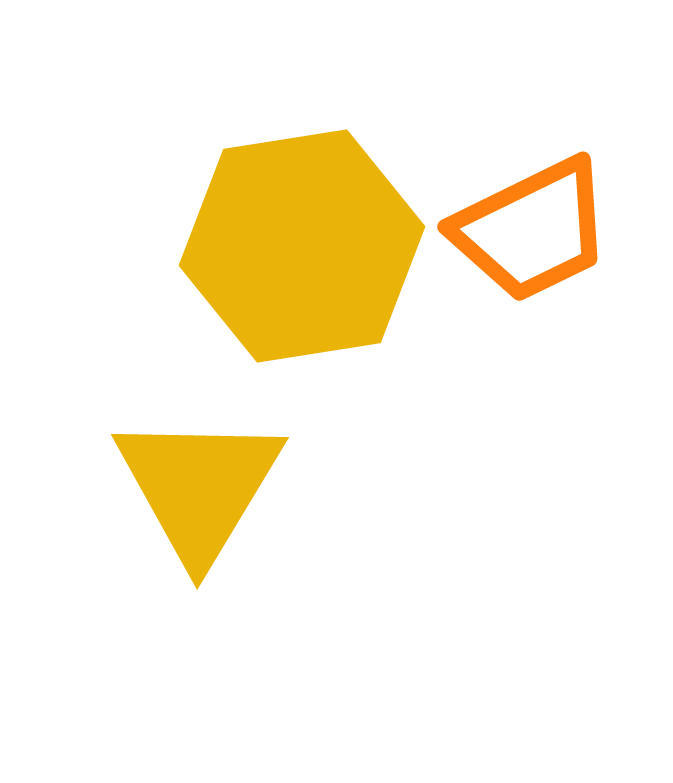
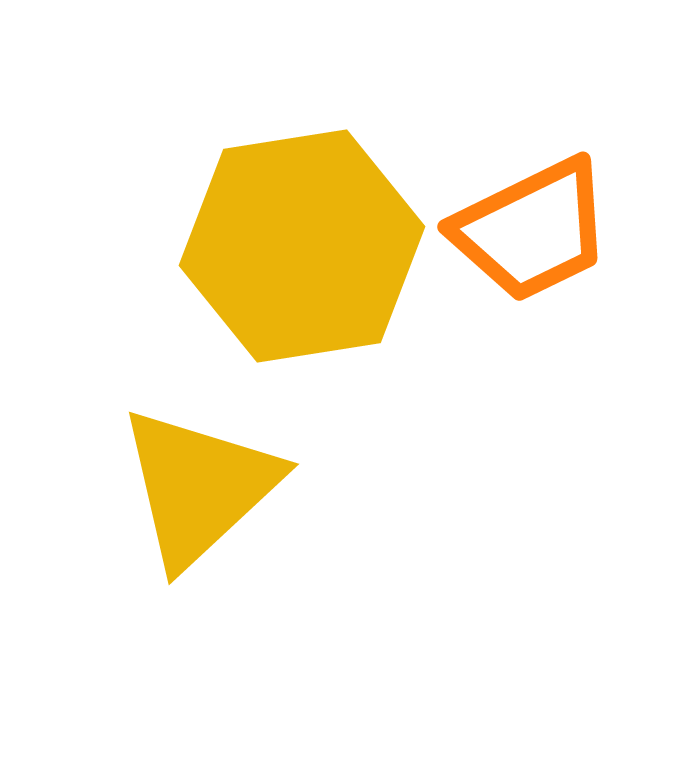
yellow triangle: rotated 16 degrees clockwise
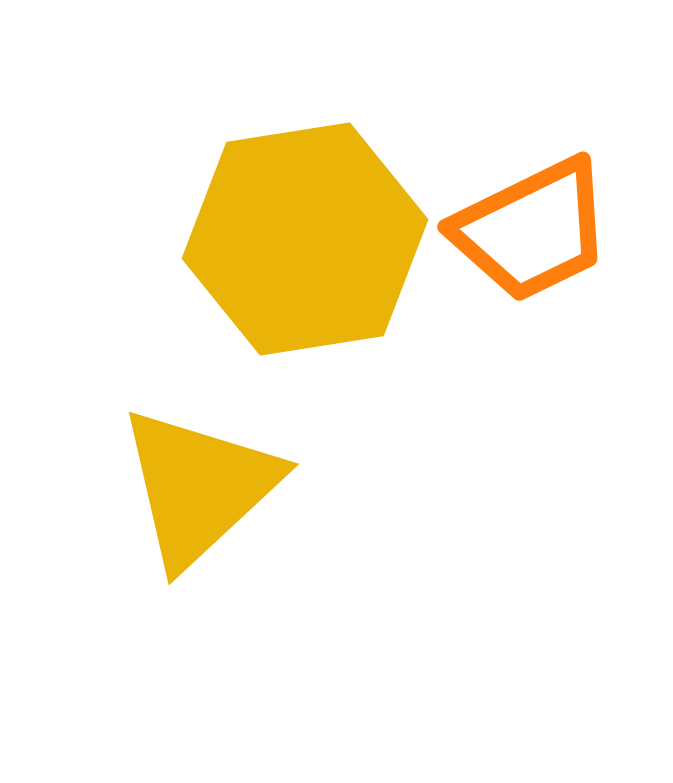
yellow hexagon: moved 3 px right, 7 px up
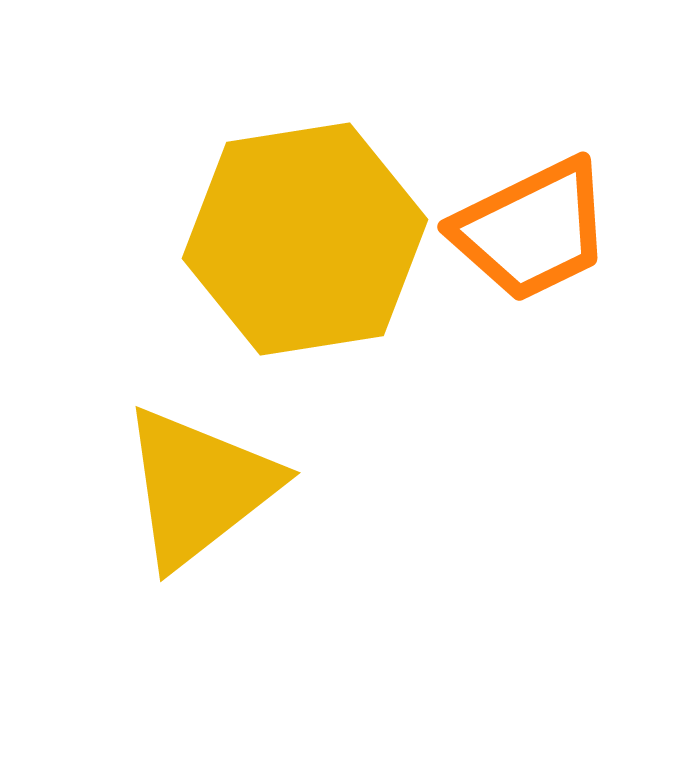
yellow triangle: rotated 5 degrees clockwise
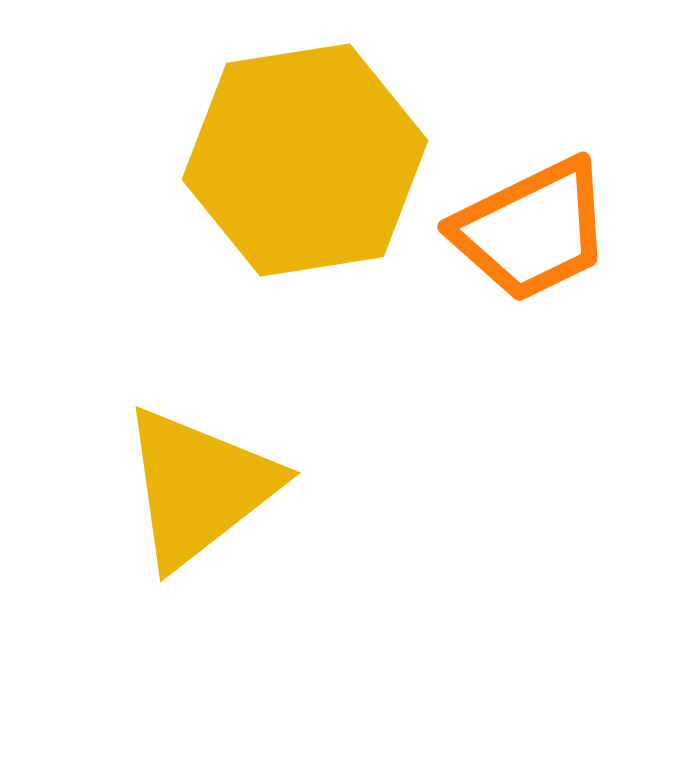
yellow hexagon: moved 79 px up
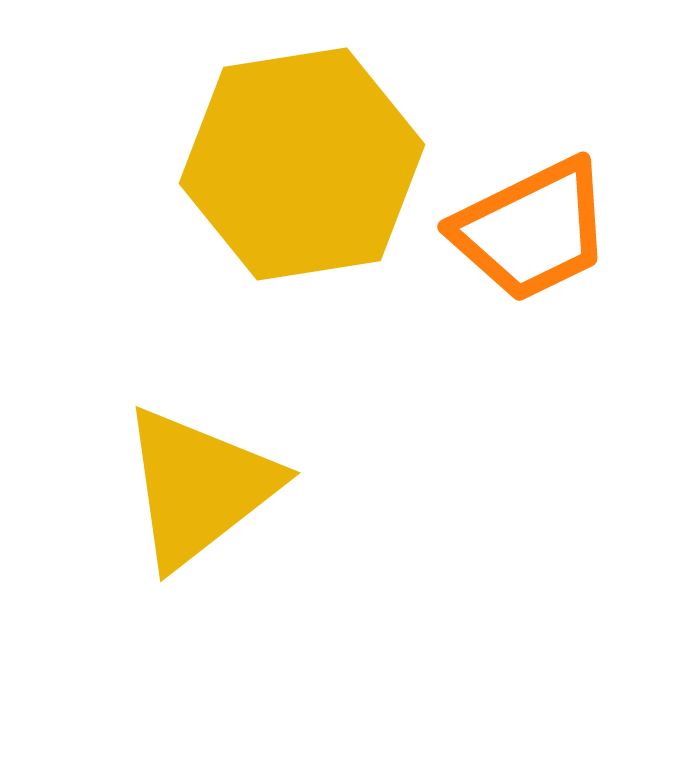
yellow hexagon: moved 3 px left, 4 px down
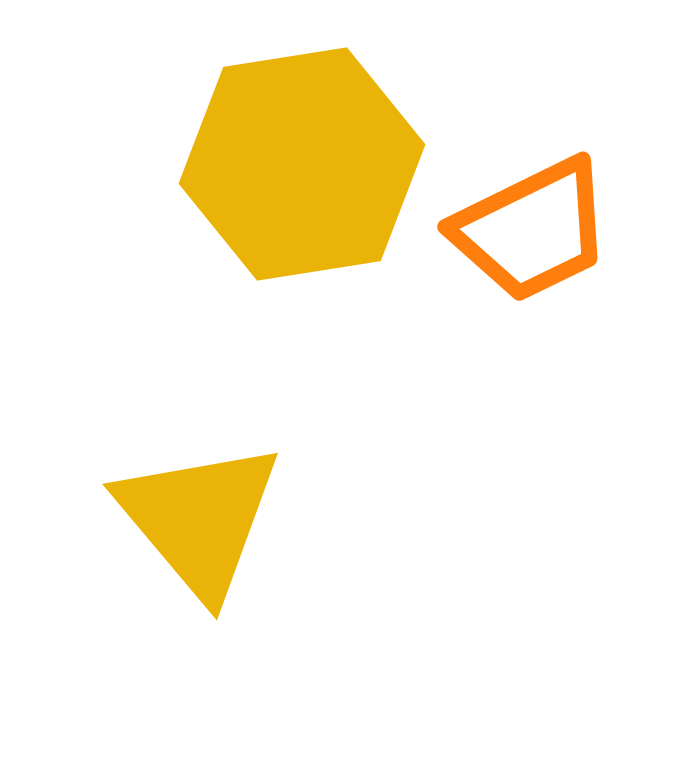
yellow triangle: moved 32 px down; rotated 32 degrees counterclockwise
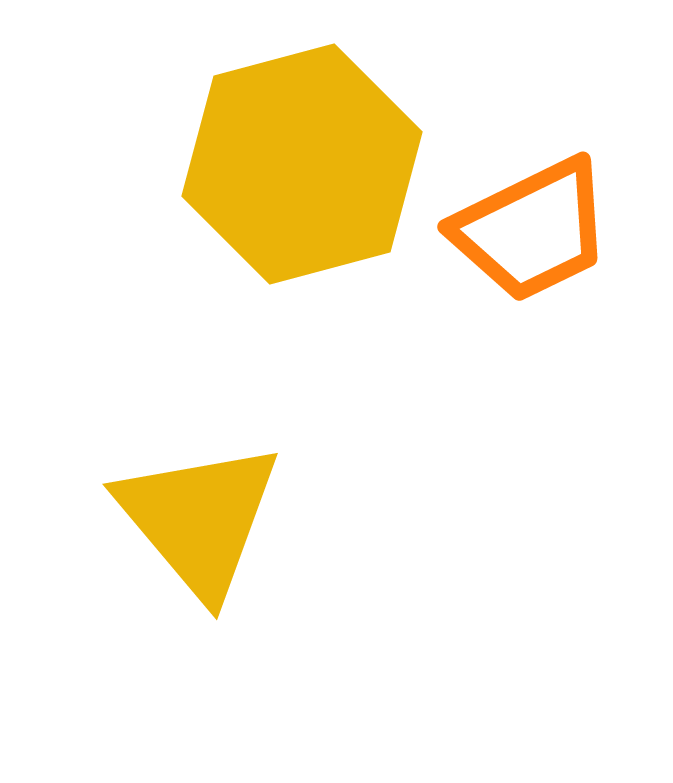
yellow hexagon: rotated 6 degrees counterclockwise
